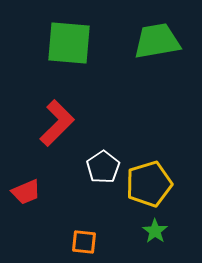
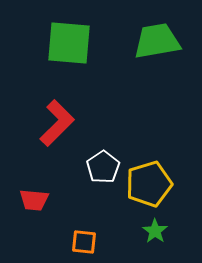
red trapezoid: moved 8 px right, 8 px down; rotated 28 degrees clockwise
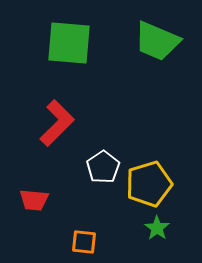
green trapezoid: rotated 147 degrees counterclockwise
green star: moved 2 px right, 3 px up
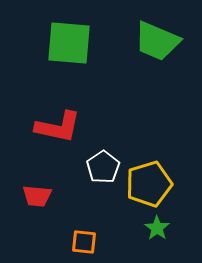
red L-shape: moved 1 px right, 4 px down; rotated 57 degrees clockwise
red trapezoid: moved 3 px right, 4 px up
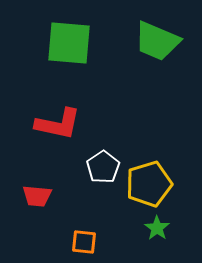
red L-shape: moved 3 px up
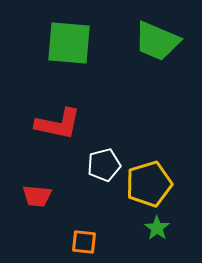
white pentagon: moved 1 px right, 2 px up; rotated 20 degrees clockwise
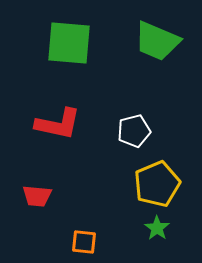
white pentagon: moved 30 px right, 34 px up
yellow pentagon: moved 8 px right; rotated 6 degrees counterclockwise
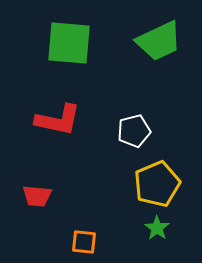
green trapezoid: moved 2 px right; rotated 48 degrees counterclockwise
red L-shape: moved 4 px up
